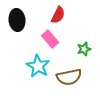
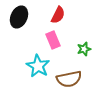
black ellipse: moved 2 px right, 3 px up; rotated 30 degrees clockwise
pink rectangle: moved 3 px right, 1 px down; rotated 18 degrees clockwise
brown semicircle: moved 2 px down
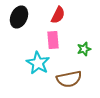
pink rectangle: rotated 18 degrees clockwise
cyan star: moved 3 px up
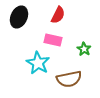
pink rectangle: rotated 72 degrees counterclockwise
green star: rotated 24 degrees counterclockwise
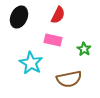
cyan star: moved 7 px left
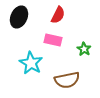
brown semicircle: moved 2 px left, 1 px down
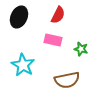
green star: moved 3 px left; rotated 16 degrees counterclockwise
cyan star: moved 8 px left, 2 px down
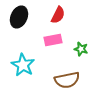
pink rectangle: rotated 24 degrees counterclockwise
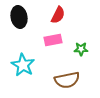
black ellipse: rotated 35 degrees counterclockwise
green star: rotated 16 degrees counterclockwise
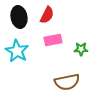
red semicircle: moved 11 px left
cyan star: moved 6 px left, 14 px up
brown semicircle: moved 2 px down
